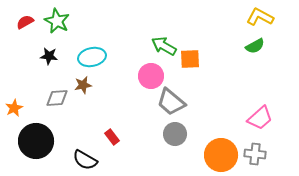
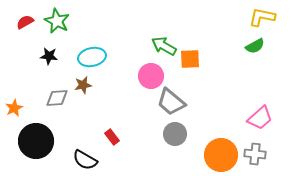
yellow L-shape: moved 2 px right; rotated 16 degrees counterclockwise
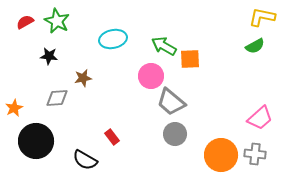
cyan ellipse: moved 21 px right, 18 px up
brown star: moved 7 px up
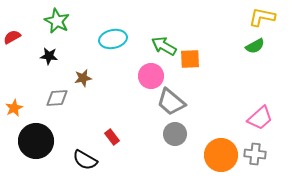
red semicircle: moved 13 px left, 15 px down
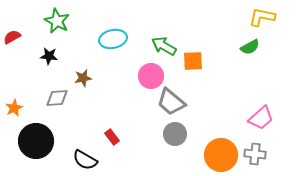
green semicircle: moved 5 px left, 1 px down
orange square: moved 3 px right, 2 px down
pink trapezoid: moved 1 px right
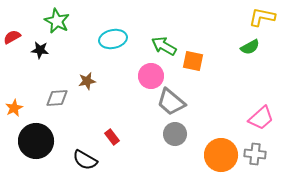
black star: moved 9 px left, 6 px up
orange square: rotated 15 degrees clockwise
brown star: moved 4 px right, 3 px down
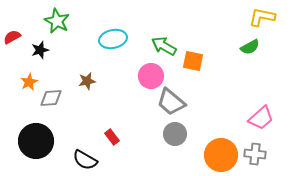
black star: rotated 24 degrees counterclockwise
gray diamond: moved 6 px left
orange star: moved 15 px right, 26 px up
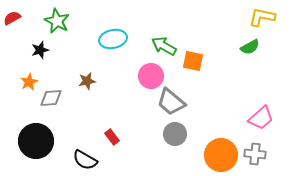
red semicircle: moved 19 px up
